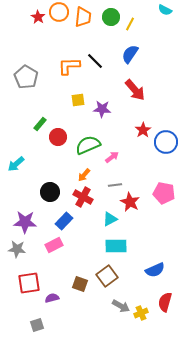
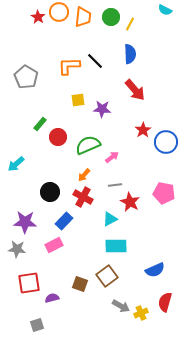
blue semicircle at (130, 54): rotated 144 degrees clockwise
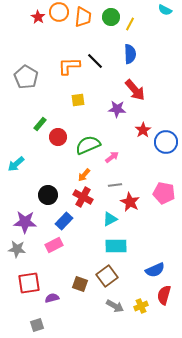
purple star at (102, 109): moved 15 px right
black circle at (50, 192): moved 2 px left, 3 px down
red semicircle at (165, 302): moved 1 px left, 7 px up
gray arrow at (121, 306): moved 6 px left
yellow cross at (141, 313): moved 7 px up
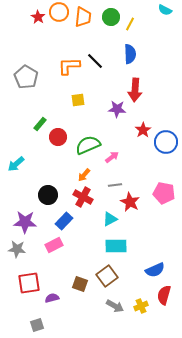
red arrow at (135, 90): rotated 45 degrees clockwise
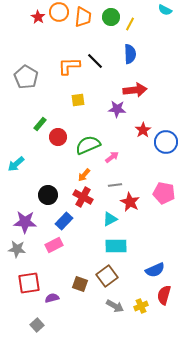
red arrow at (135, 90): rotated 100 degrees counterclockwise
gray square at (37, 325): rotated 24 degrees counterclockwise
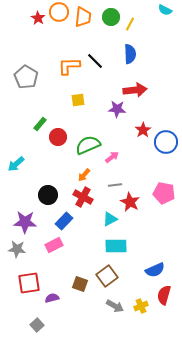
red star at (38, 17): moved 1 px down
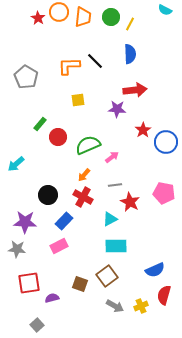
pink rectangle at (54, 245): moved 5 px right, 1 px down
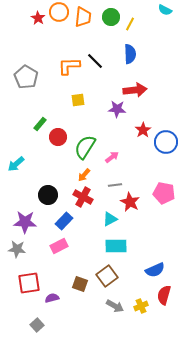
green semicircle at (88, 145): moved 3 px left, 2 px down; rotated 35 degrees counterclockwise
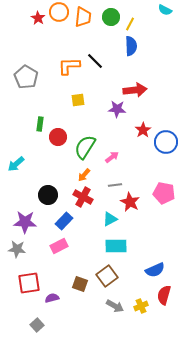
blue semicircle at (130, 54): moved 1 px right, 8 px up
green rectangle at (40, 124): rotated 32 degrees counterclockwise
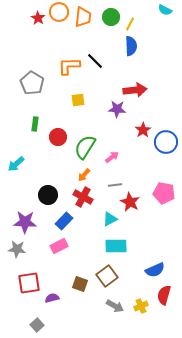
gray pentagon at (26, 77): moved 6 px right, 6 px down
green rectangle at (40, 124): moved 5 px left
